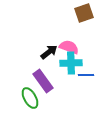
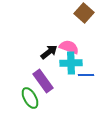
brown square: rotated 30 degrees counterclockwise
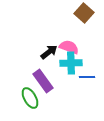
blue line: moved 1 px right, 2 px down
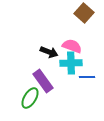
pink semicircle: moved 3 px right, 1 px up
black arrow: rotated 60 degrees clockwise
green ellipse: rotated 60 degrees clockwise
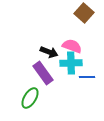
purple rectangle: moved 8 px up
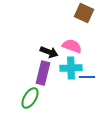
brown square: rotated 18 degrees counterclockwise
cyan cross: moved 5 px down
purple rectangle: rotated 50 degrees clockwise
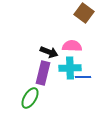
brown square: rotated 12 degrees clockwise
pink semicircle: rotated 18 degrees counterclockwise
cyan cross: moved 1 px left
blue line: moved 4 px left
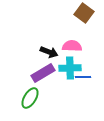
purple rectangle: rotated 45 degrees clockwise
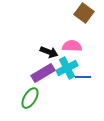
cyan cross: moved 3 px left; rotated 25 degrees counterclockwise
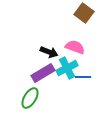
pink semicircle: moved 3 px right, 1 px down; rotated 18 degrees clockwise
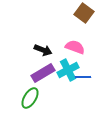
black arrow: moved 6 px left, 2 px up
cyan cross: moved 1 px right, 2 px down
